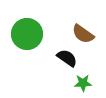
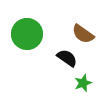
green star: rotated 18 degrees counterclockwise
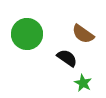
green star: rotated 24 degrees counterclockwise
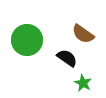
green circle: moved 6 px down
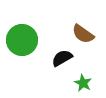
green circle: moved 5 px left
black semicircle: moved 5 px left; rotated 65 degrees counterclockwise
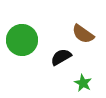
black semicircle: moved 1 px left, 1 px up
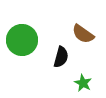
black semicircle: rotated 135 degrees clockwise
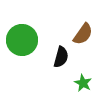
brown semicircle: rotated 90 degrees counterclockwise
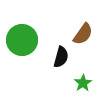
green star: rotated 12 degrees clockwise
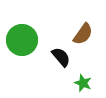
black semicircle: rotated 55 degrees counterclockwise
green star: rotated 18 degrees counterclockwise
